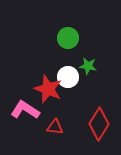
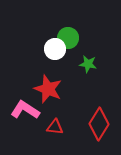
green star: moved 2 px up
white circle: moved 13 px left, 28 px up
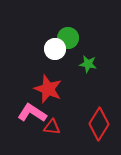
pink L-shape: moved 7 px right, 3 px down
red triangle: moved 3 px left
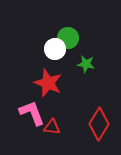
green star: moved 2 px left
red star: moved 6 px up
pink L-shape: rotated 36 degrees clockwise
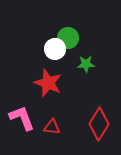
green star: rotated 12 degrees counterclockwise
pink L-shape: moved 10 px left, 5 px down
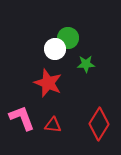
red triangle: moved 1 px right, 2 px up
